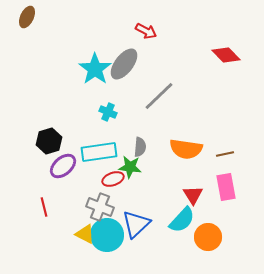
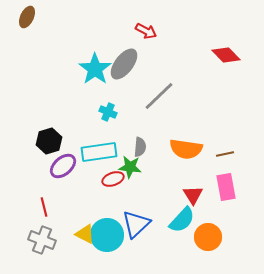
gray cross: moved 58 px left, 33 px down
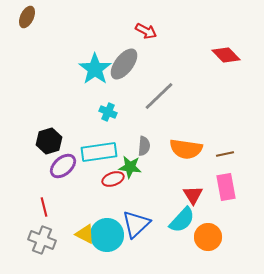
gray semicircle: moved 4 px right, 1 px up
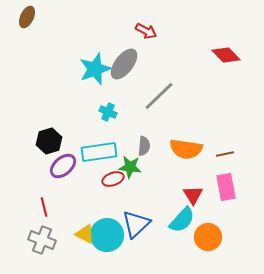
cyan star: rotated 16 degrees clockwise
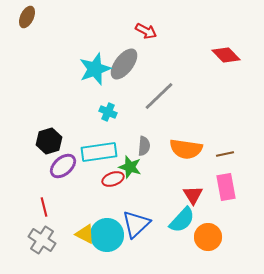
green star: rotated 10 degrees clockwise
gray cross: rotated 12 degrees clockwise
